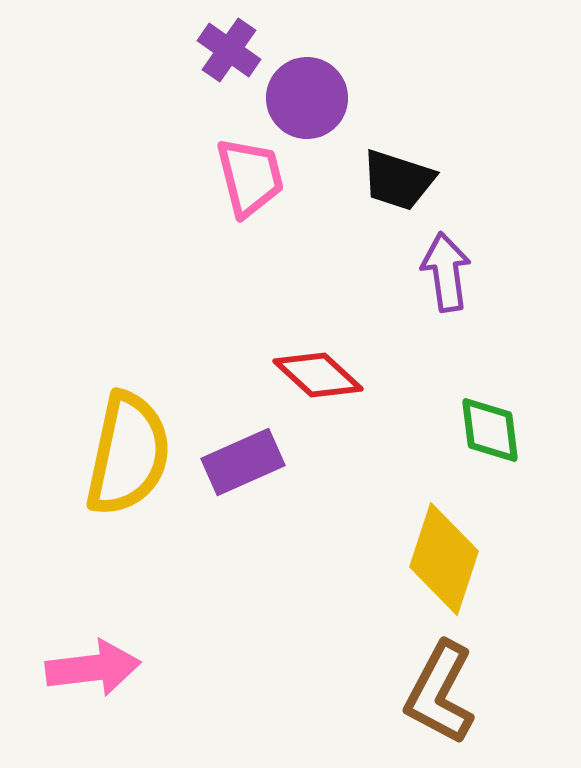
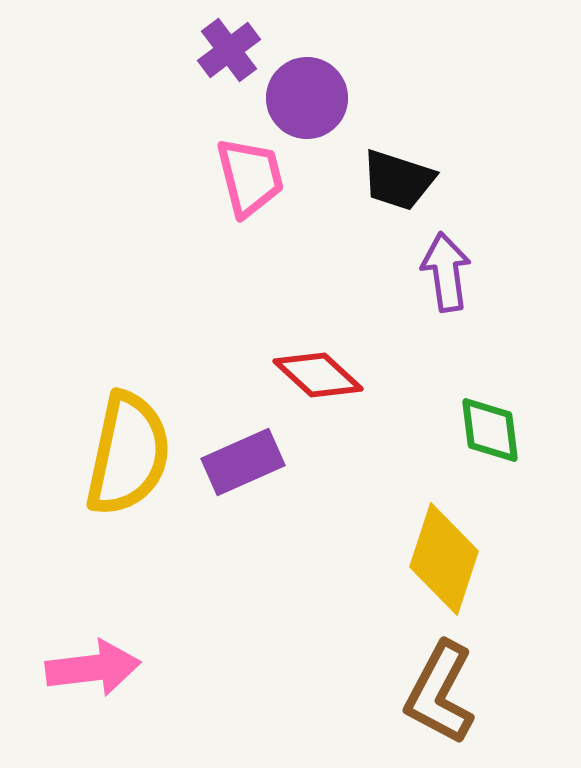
purple cross: rotated 18 degrees clockwise
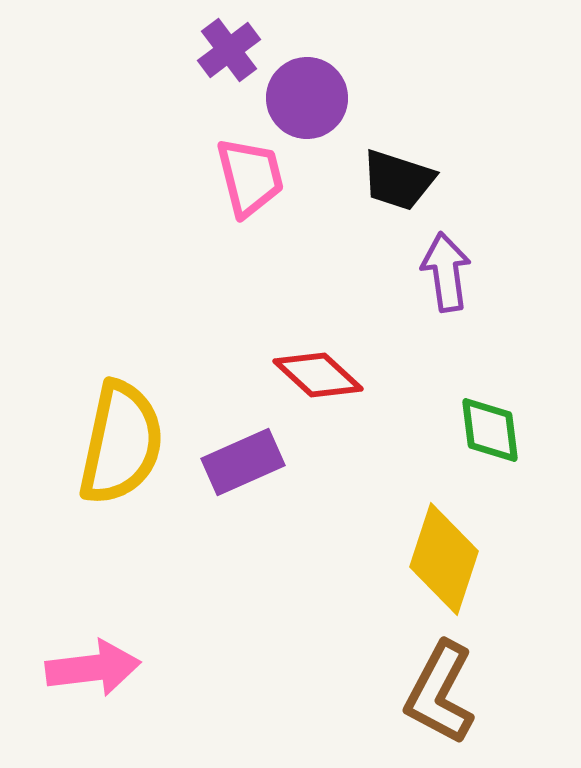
yellow semicircle: moved 7 px left, 11 px up
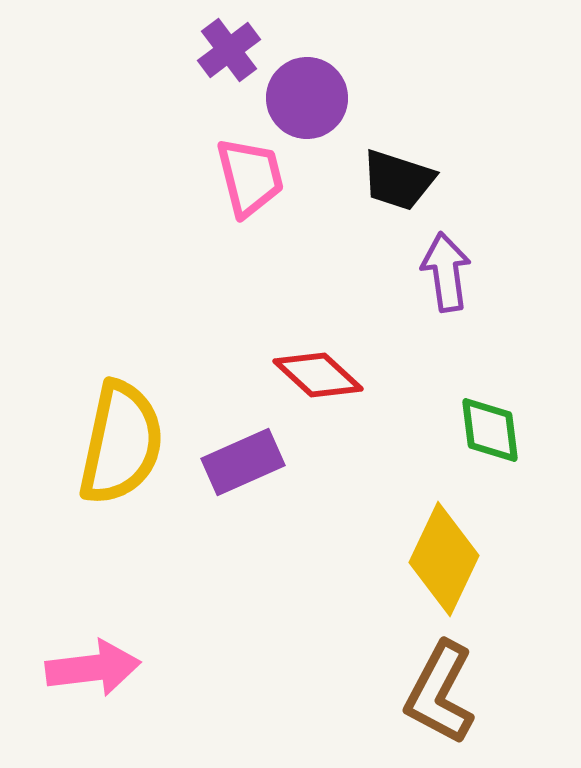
yellow diamond: rotated 7 degrees clockwise
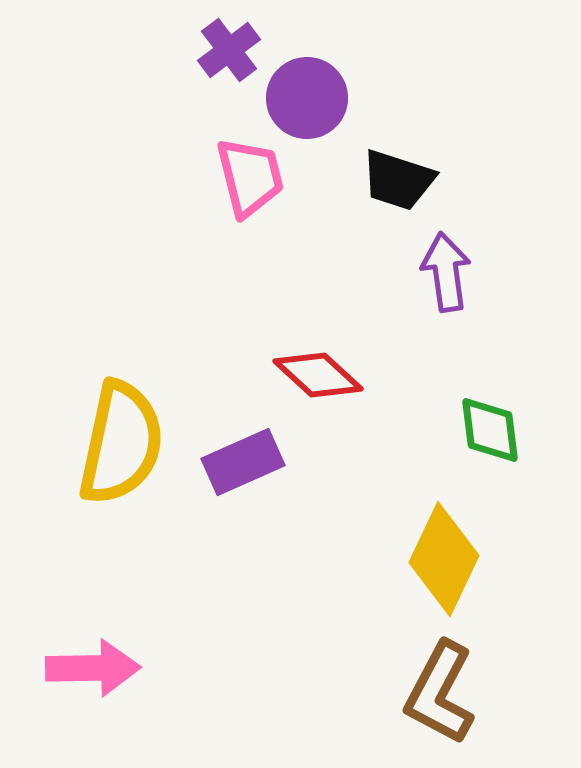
pink arrow: rotated 6 degrees clockwise
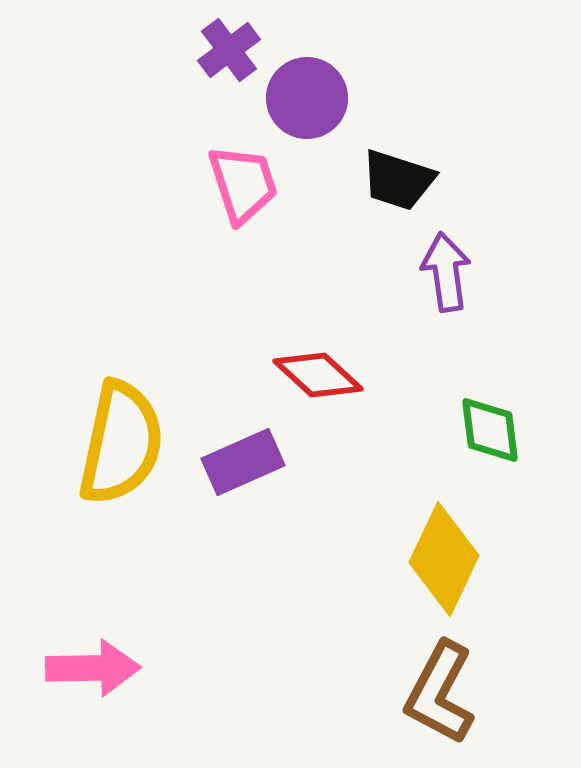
pink trapezoid: moved 7 px left, 7 px down; rotated 4 degrees counterclockwise
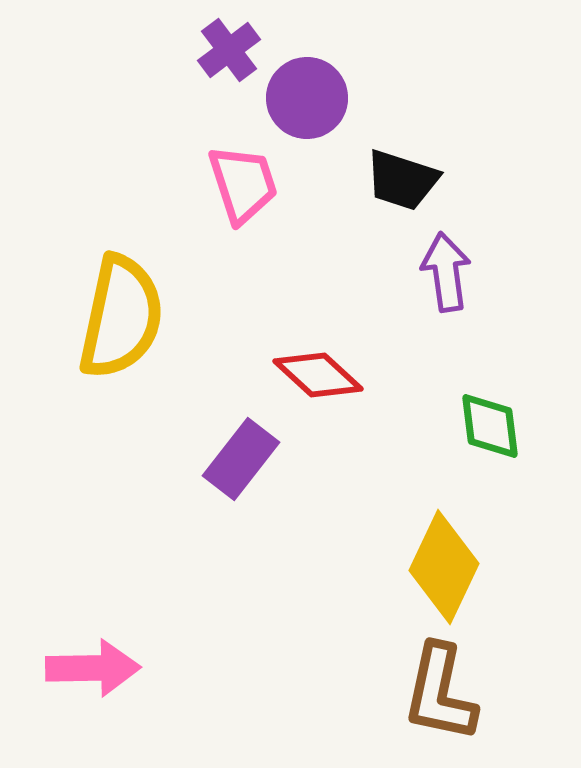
black trapezoid: moved 4 px right
green diamond: moved 4 px up
yellow semicircle: moved 126 px up
purple rectangle: moved 2 px left, 3 px up; rotated 28 degrees counterclockwise
yellow diamond: moved 8 px down
brown L-shape: rotated 16 degrees counterclockwise
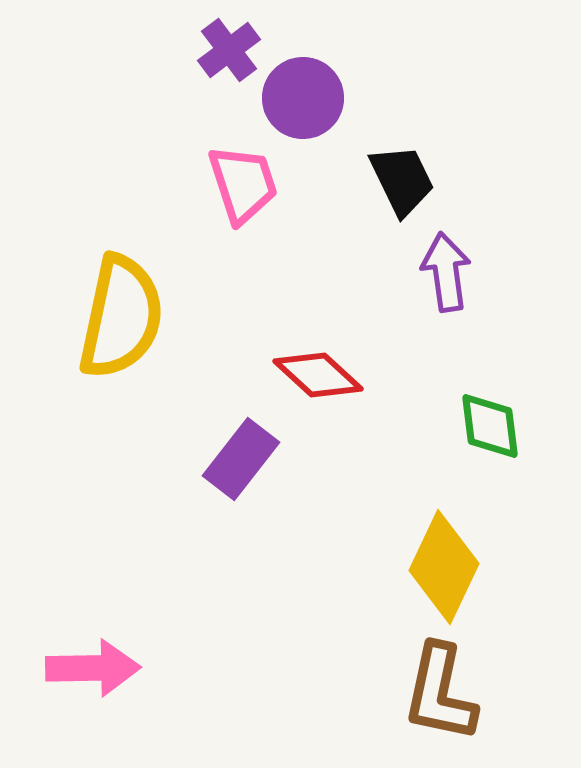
purple circle: moved 4 px left
black trapezoid: rotated 134 degrees counterclockwise
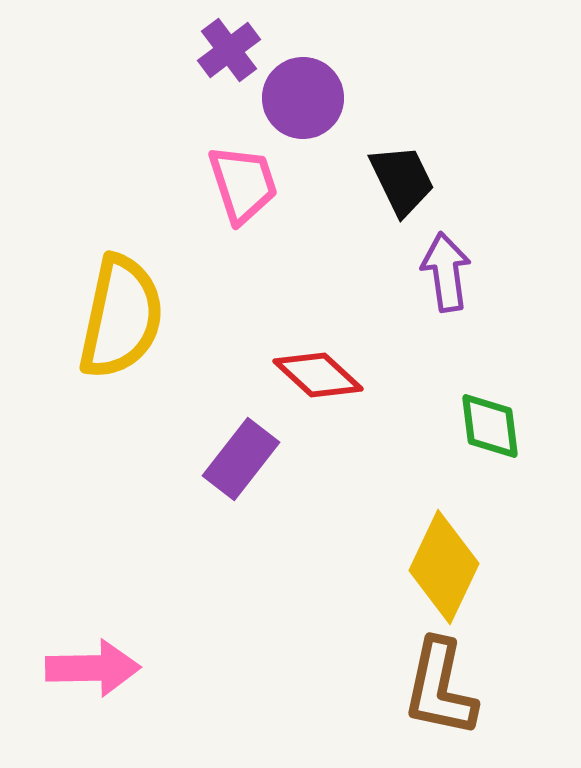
brown L-shape: moved 5 px up
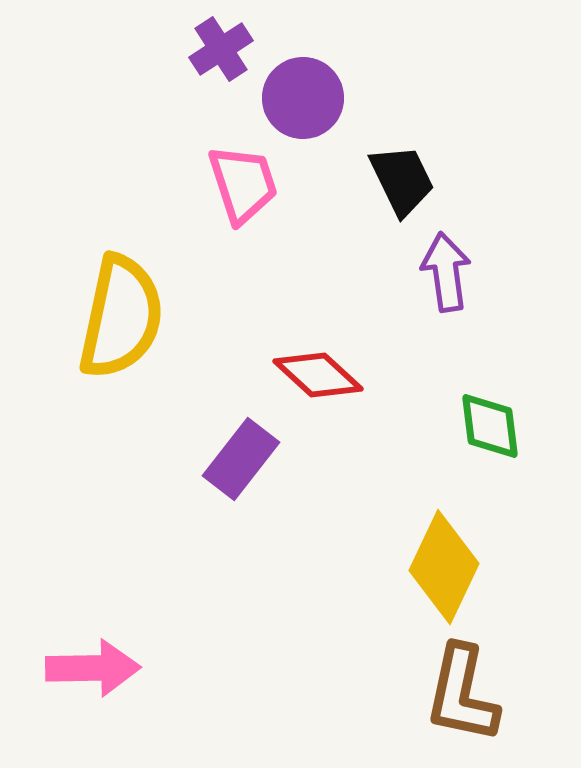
purple cross: moved 8 px left, 1 px up; rotated 4 degrees clockwise
brown L-shape: moved 22 px right, 6 px down
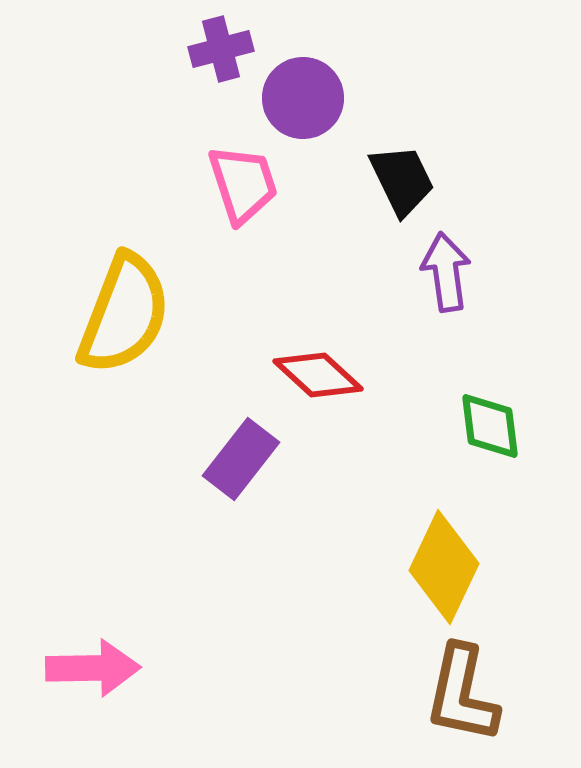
purple cross: rotated 18 degrees clockwise
yellow semicircle: moved 3 px right, 3 px up; rotated 9 degrees clockwise
